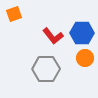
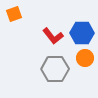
gray hexagon: moved 9 px right
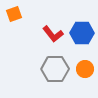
red L-shape: moved 2 px up
orange circle: moved 11 px down
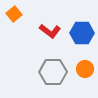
orange square: rotated 21 degrees counterclockwise
red L-shape: moved 3 px left, 3 px up; rotated 15 degrees counterclockwise
gray hexagon: moved 2 px left, 3 px down
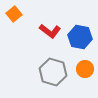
blue hexagon: moved 2 px left, 4 px down; rotated 10 degrees clockwise
gray hexagon: rotated 16 degrees clockwise
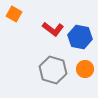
orange square: rotated 21 degrees counterclockwise
red L-shape: moved 3 px right, 2 px up
gray hexagon: moved 2 px up
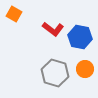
gray hexagon: moved 2 px right, 3 px down
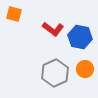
orange square: rotated 14 degrees counterclockwise
gray hexagon: rotated 20 degrees clockwise
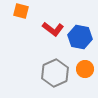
orange square: moved 7 px right, 3 px up
